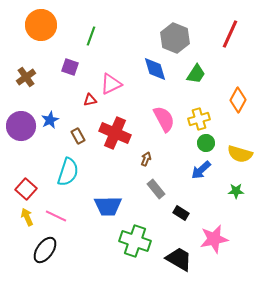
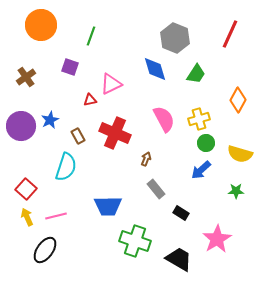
cyan semicircle: moved 2 px left, 5 px up
pink line: rotated 40 degrees counterclockwise
pink star: moved 3 px right; rotated 20 degrees counterclockwise
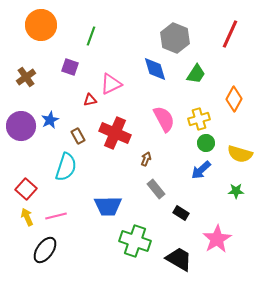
orange diamond: moved 4 px left, 1 px up
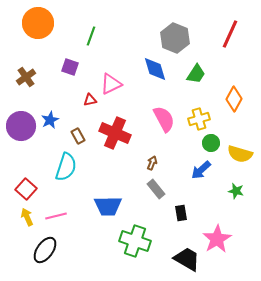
orange circle: moved 3 px left, 2 px up
green circle: moved 5 px right
brown arrow: moved 6 px right, 4 px down
green star: rotated 14 degrees clockwise
black rectangle: rotated 49 degrees clockwise
black trapezoid: moved 8 px right
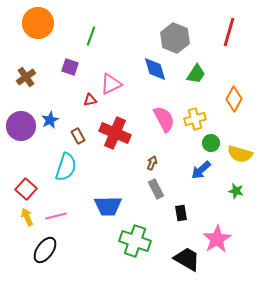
red line: moved 1 px left, 2 px up; rotated 8 degrees counterclockwise
yellow cross: moved 4 px left
gray rectangle: rotated 12 degrees clockwise
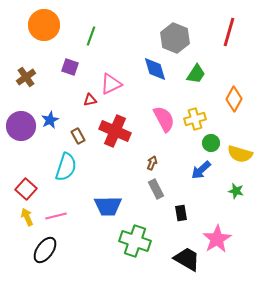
orange circle: moved 6 px right, 2 px down
red cross: moved 2 px up
